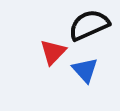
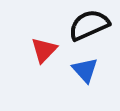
red triangle: moved 9 px left, 2 px up
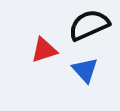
red triangle: rotated 28 degrees clockwise
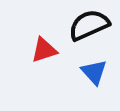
blue triangle: moved 9 px right, 2 px down
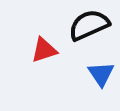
blue triangle: moved 7 px right, 2 px down; rotated 8 degrees clockwise
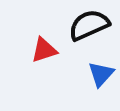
blue triangle: rotated 16 degrees clockwise
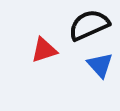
blue triangle: moved 1 px left, 9 px up; rotated 24 degrees counterclockwise
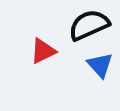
red triangle: moved 1 px left, 1 px down; rotated 8 degrees counterclockwise
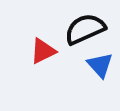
black semicircle: moved 4 px left, 4 px down
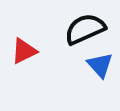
red triangle: moved 19 px left
